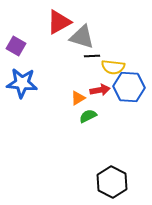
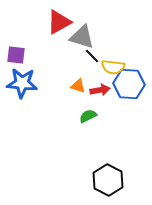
purple square: moved 9 px down; rotated 24 degrees counterclockwise
black line: rotated 49 degrees clockwise
blue hexagon: moved 3 px up
orange triangle: moved 12 px up; rotated 49 degrees clockwise
black hexagon: moved 4 px left, 2 px up
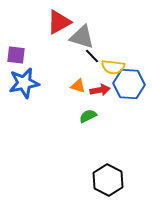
blue star: moved 2 px right; rotated 16 degrees counterclockwise
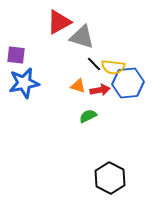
black line: moved 2 px right, 8 px down
blue hexagon: moved 1 px left, 1 px up; rotated 8 degrees counterclockwise
black hexagon: moved 2 px right, 2 px up
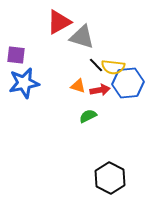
black line: moved 2 px right, 1 px down
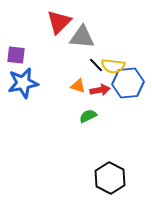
red triangle: rotated 16 degrees counterclockwise
gray triangle: rotated 12 degrees counterclockwise
yellow semicircle: moved 1 px up
blue star: moved 1 px left
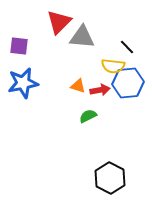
purple square: moved 3 px right, 9 px up
black line: moved 31 px right, 18 px up
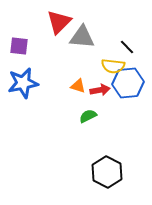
black hexagon: moved 3 px left, 6 px up
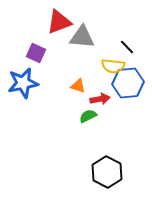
red triangle: rotated 24 degrees clockwise
purple square: moved 17 px right, 7 px down; rotated 18 degrees clockwise
red arrow: moved 9 px down
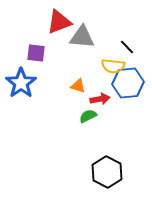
purple square: rotated 18 degrees counterclockwise
blue star: moved 2 px left; rotated 24 degrees counterclockwise
